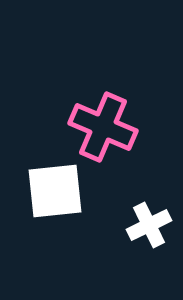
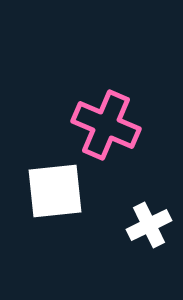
pink cross: moved 3 px right, 2 px up
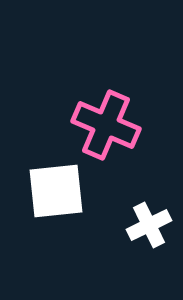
white square: moved 1 px right
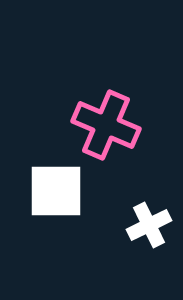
white square: rotated 6 degrees clockwise
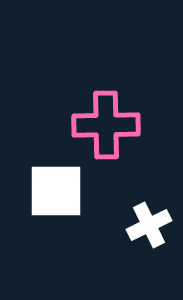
pink cross: rotated 24 degrees counterclockwise
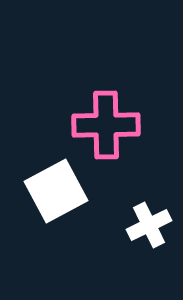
white square: rotated 28 degrees counterclockwise
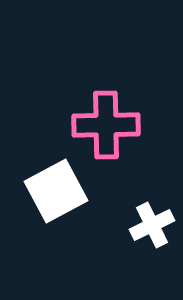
white cross: moved 3 px right
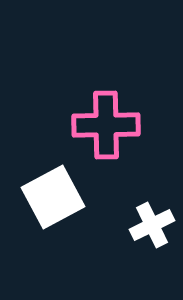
white square: moved 3 px left, 6 px down
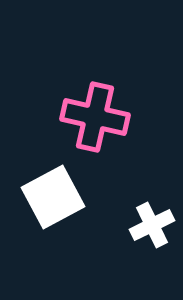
pink cross: moved 11 px left, 8 px up; rotated 14 degrees clockwise
